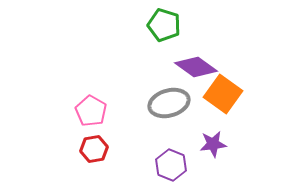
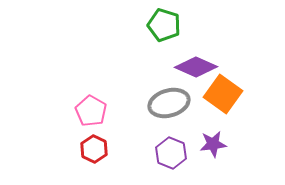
purple diamond: rotated 12 degrees counterclockwise
red hexagon: rotated 24 degrees counterclockwise
purple hexagon: moved 12 px up
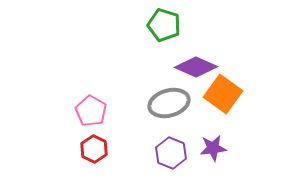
purple star: moved 4 px down
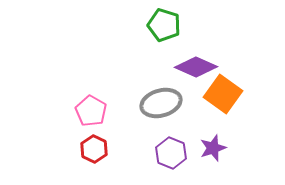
gray ellipse: moved 8 px left
purple star: rotated 12 degrees counterclockwise
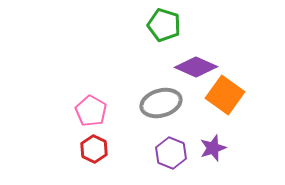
orange square: moved 2 px right, 1 px down
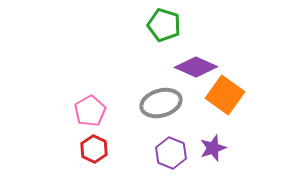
pink pentagon: moved 1 px left; rotated 12 degrees clockwise
